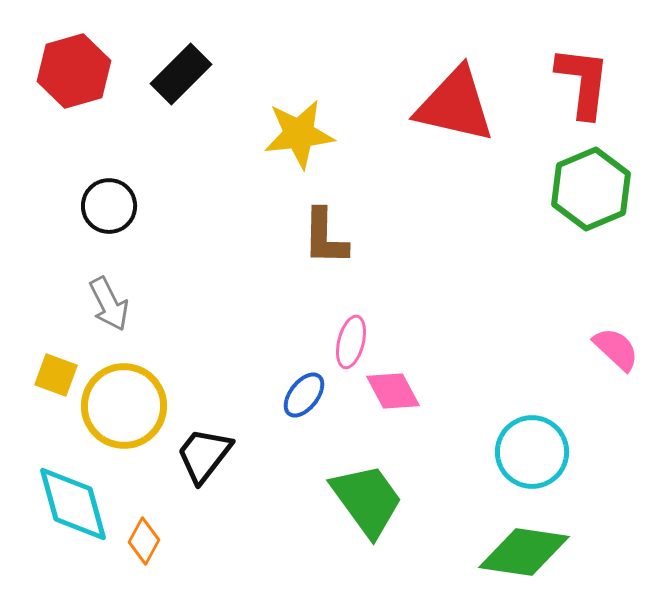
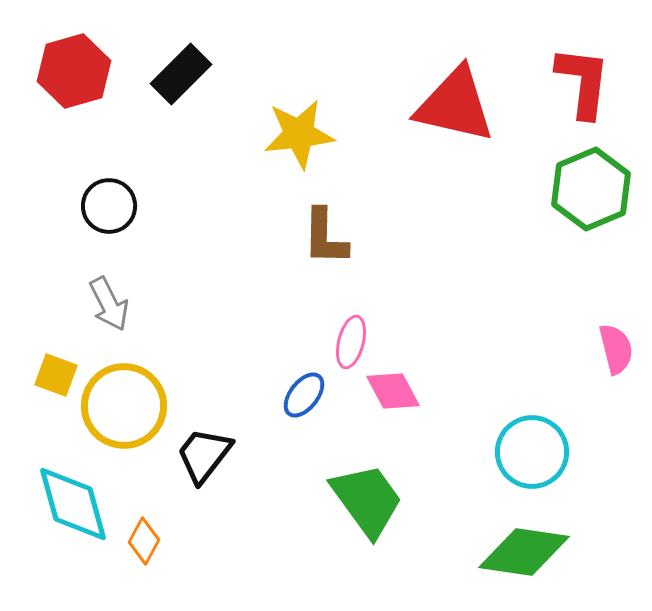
pink semicircle: rotated 33 degrees clockwise
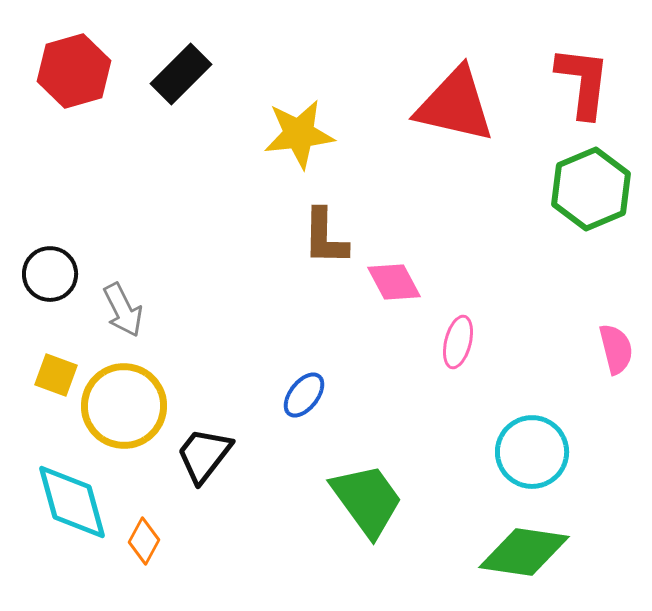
black circle: moved 59 px left, 68 px down
gray arrow: moved 14 px right, 6 px down
pink ellipse: moved 107 px right
pink diamond: moved 1 px right, 109 px up
cyan diamond: moved 1 px left, 2 px up
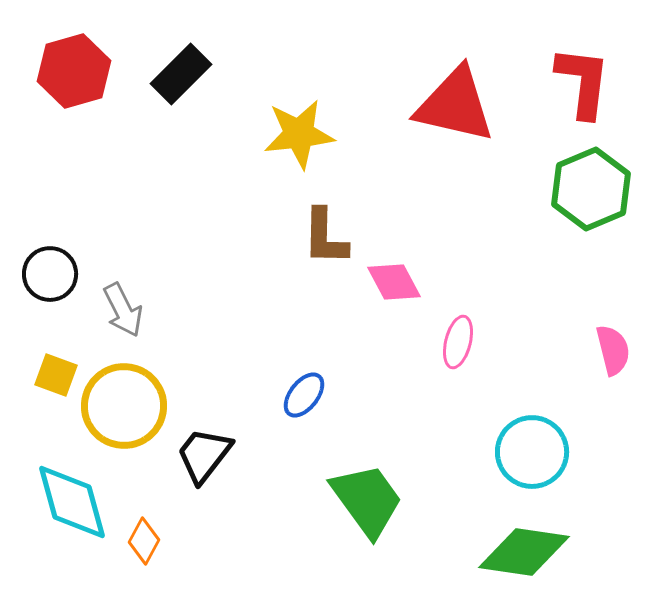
pink semicircle: moved 3 px left, 1 px down
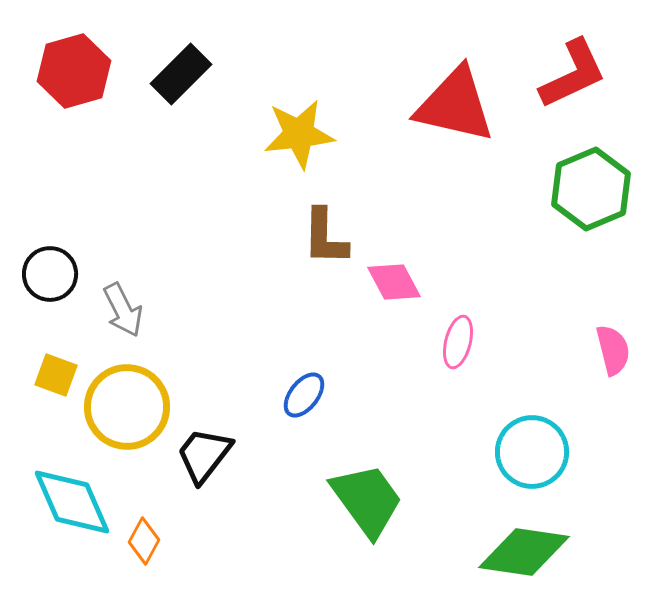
red L-shape: moved 10 px left, 8 px up; rotated 58 degrees clockwise
yellow circle: moved 3 px right, 1 px down
cyan diamond: rotated 8 degrees counterclockwise
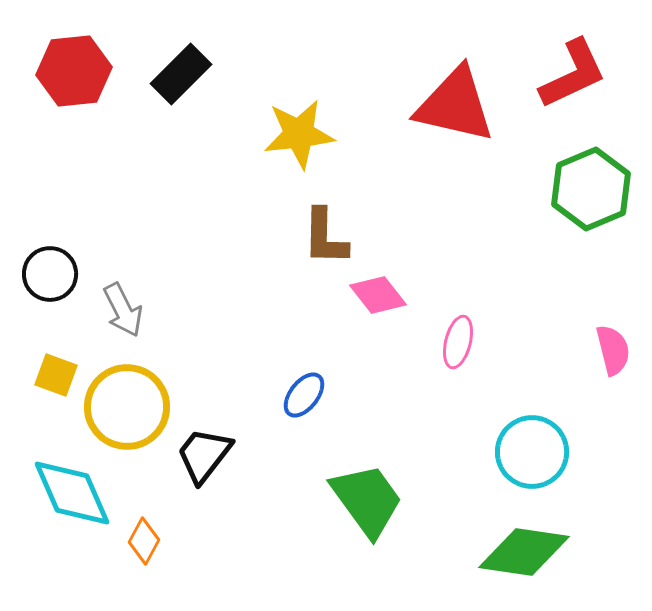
red hexagon: rotated 10 degrees clockwise
pink diamond: moved 16 px left, 13 px down; rotated 10 degrees counterclockwise
cyan diamond: moved 9 px up
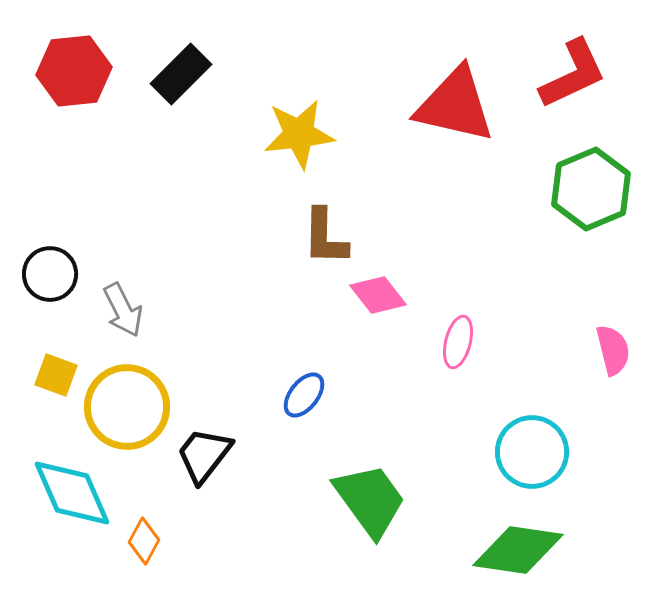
green trapezoid: moved 3 px right
green diamond: moved 6 px left, 2 px up
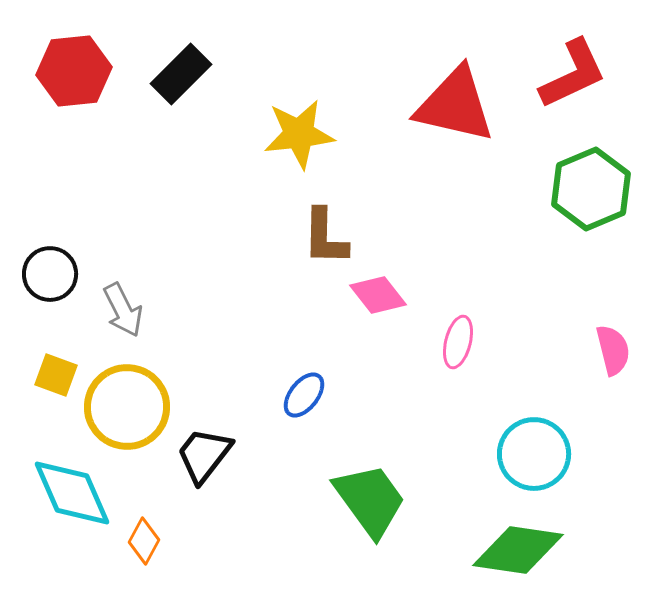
cyan circle: moved 2 px right, 2 px down
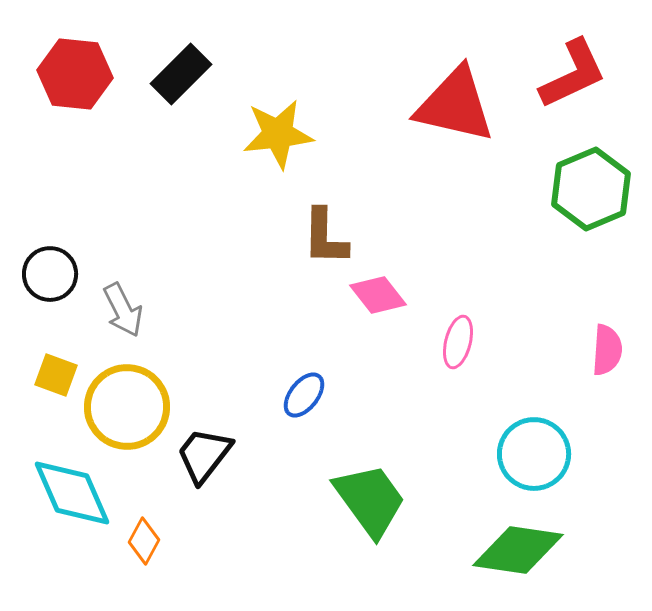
red hexagon: moved 1 px right, 3 px down; rotated 12 degrees clockwise
yellow star: moved 21 px left
pink semicircle: moved 6 px left; rotated 18 degrees clockwise
